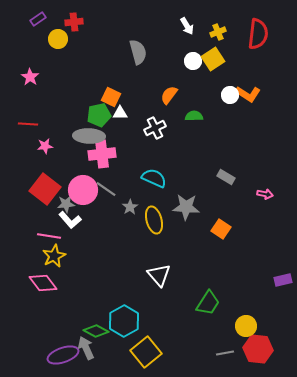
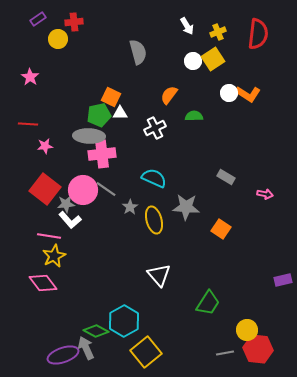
white circle at (230, 95): moved 1 px left, 2 px up
yellow circle at (246, 326): moved 1 px right, 4 px down
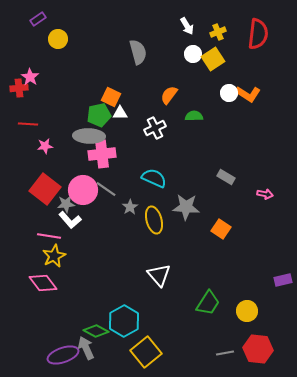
red cross at (74, 22): moved 55 px left, 66 px down
white circle at (193, 61): moved 7 px up
yellow circle at (247, 330): moved 19 px up
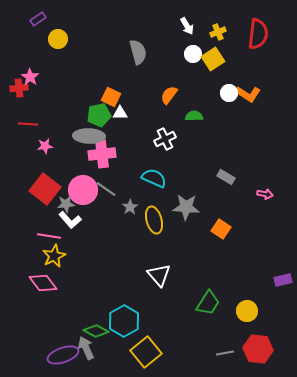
white cross at (155, 128): moved 10 px right, 11 px down
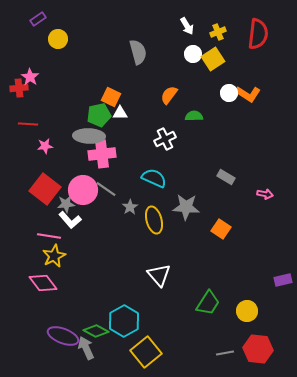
purple ellipse at (63, 355): moved 19 px up; rotated 40 degrees clockwise
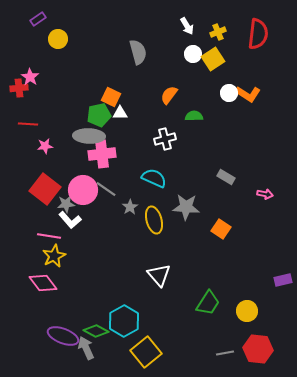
white cross at (165, 139): rotated 10 degrees clockwise
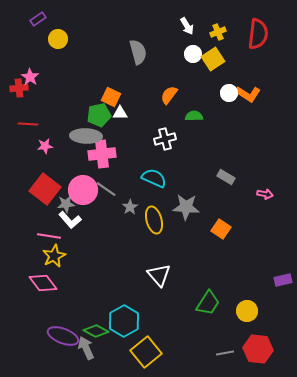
gray ellipse at (89, 136): moved 3 px left
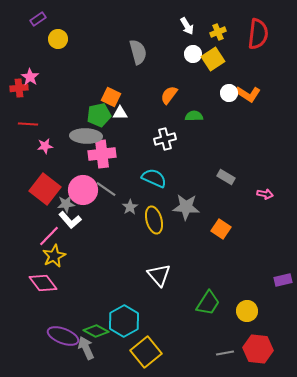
pink line at (49, 236): rotated 55 degrees counterclockwise
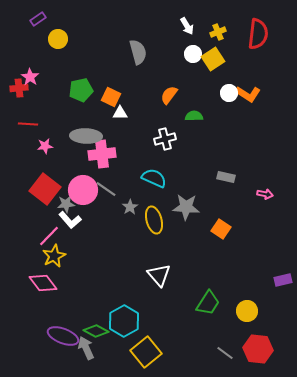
green pentagon at (99, 115): moved 18 px left, 25 px up
gray rectangle at (226, 177): rotated 18 degrees counterclockwise
gray line at (225, 353): rotated 48 degrees clockwise
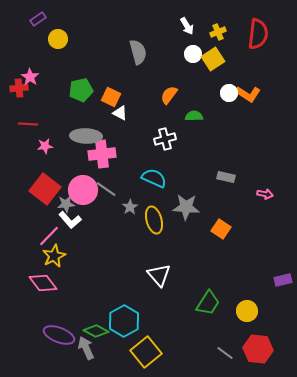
white triangle at (120, 113): rotated 28 degrees clockwise
purple ellipse at (63, 336): moved 4 px left, 1 px up
